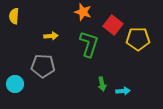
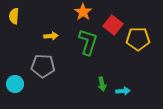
orange star: rotated 18 degrees clockwise
green L-shape: moved 1 px left, 2 px up
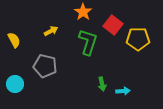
yellow semicircle: moved 24 px down; rotated 147 degrees clockwise
yellow arrow: moved 5 px up; rotated 24 degrees counterclockwise
gray pentagon: moved 2 px right; rotated 10 degrees clockwise
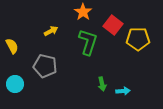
yellow semicircle: moved 2 px left, 6 px down
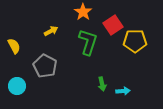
red square: rotated 18 degrees clockwise
yellow pentagon: moved 3 px left, 2 px down
yellow semicircle: moved 2 px right
gray pentagon: rotated 15 degrees clockwise
cyan circle: moved 2 px right, 2 px down
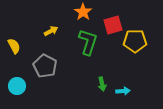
red square: rotated 18 degrees clockwise
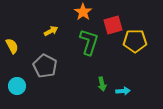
green L-shape: moved 1 px right
yellow semicircle: moved 2 px left
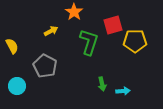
orange star: moved 9 px left
